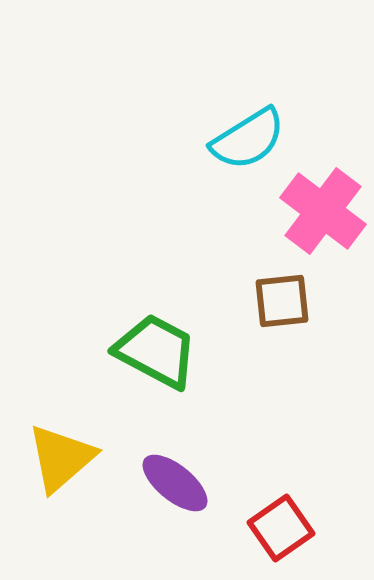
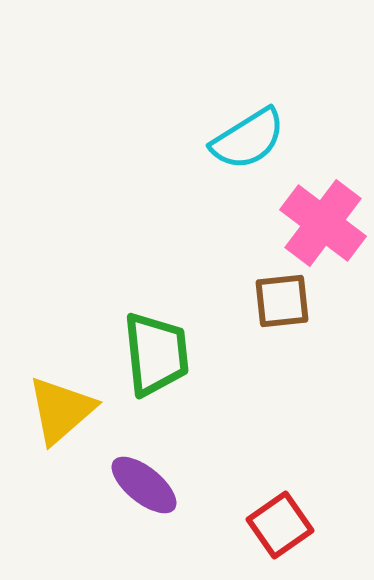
pink cross: moved 12 px down
green trapezoid: moved 3 px down; rotated 56 degrees clockwise
yellow triangle: moved 48 px up
purple ellipse: moved 31 px left, 2 px down
red square: moved 1 px left, 3 px up
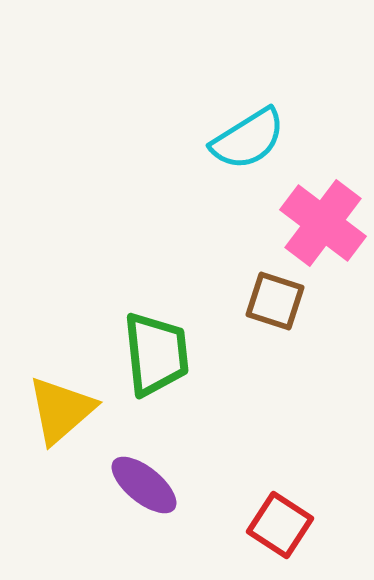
brown square: moved 7 px left; rotated 24 degrees clockwise
red square: rotated 22 degrees counterclockwise
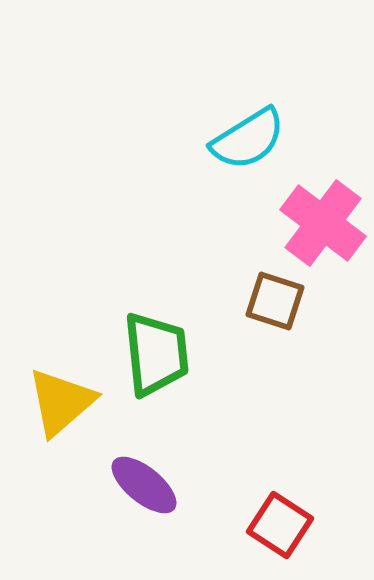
yellow triangle: moved 8 px up
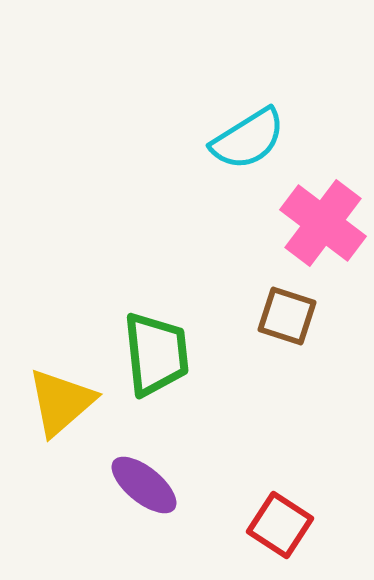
brown square: moved 12 px right, 15 px down
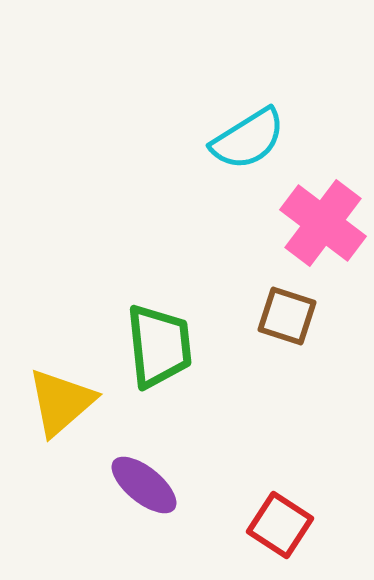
green trapezoid: moved 3 px right, 8 px up
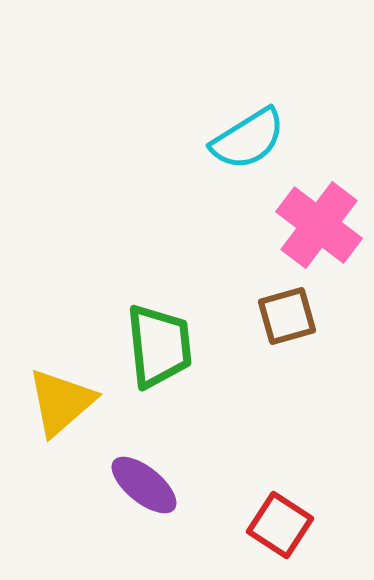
pink cross: moved 4 px left, 2 px down
brown square: rotated 34 degrees counterclockwise
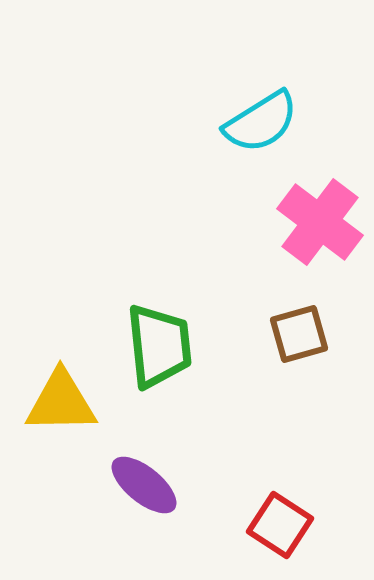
cyan semicircle: moved 13 px right, 17 px up
pink cross: moved 1 px right, 3 px up
brown square: moved 12 px right, 18 px down
yellow triangle: rotated 40 degrees clockwise
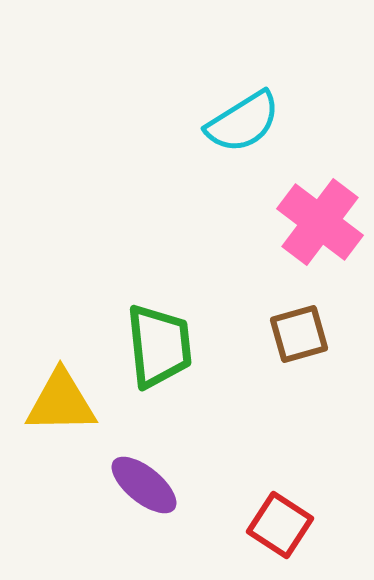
cyan semicircle: moved 18 px left
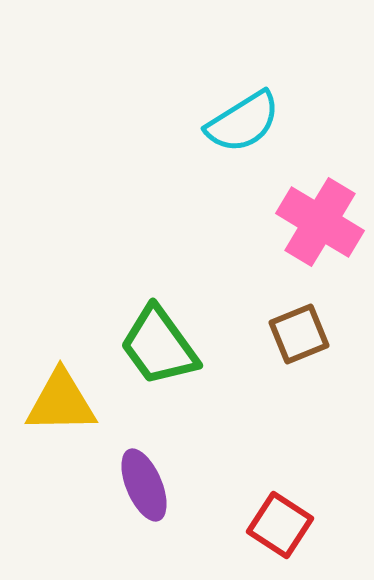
pink cross: rotated 6 degrees counterclockwise
brown square: rotated 6 degrees counterclockwise
green trapezoid: rotated 150 degrees clockwise
purple ellipse: rotated 28 degrees clockwise
